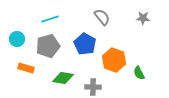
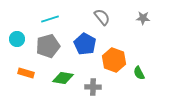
orange rectangle: moved 5 px down
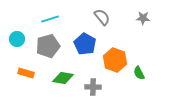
orange hexagon: moved 1 px right
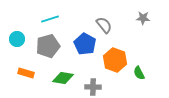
gray semicircle: moved 2 px right, 8 px down
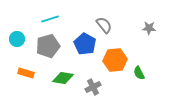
gray star: moved 6 px right, 10 px down
orange hexagon: rotated 25 degrees counterclockwise
gray cross: rotated 28 degrees counterclockwise
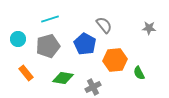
cyan circle: moved 1 px right
orange rectangle: rotated 35 degrees clockwise
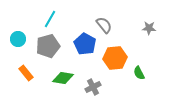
cyan line: rotated 42 degrees counterclockwise
orange hexagon: moved 2 px up
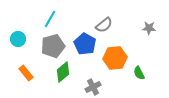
gray semicircle: rotated 90 degrees clockwise
gray pentagon: moved 5 px right
green diamond: moved 6 px up; rotated 50 degrees counterclockwise
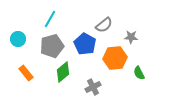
gray star: moved 18 px left, 9 px down
gray pentagon: moved 1 px left
